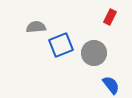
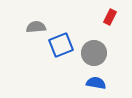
blue semicircle: moved 15 px left, 2 px up; rotated 42 degrees counterclockwise
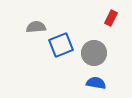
red rectangle: moved 1 px right, 1 px down
